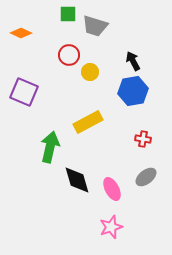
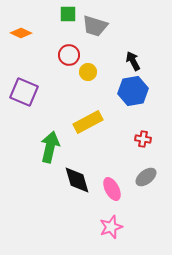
yellow circle: moved 2 px left
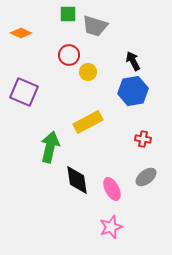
black diamond: rotated 8 degrees clockwise
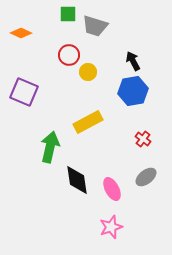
red cross: rotated 28 degrees clockwise
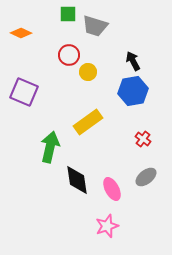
yellow rectangle: rotated 8 degrees counterclockwise
pink star: moved 4 px left, 1 px up
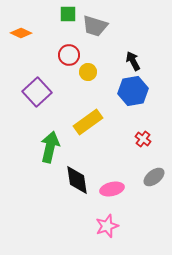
purple square: moved 13 px right; rotated 24 degrees clockwise
gray ellipse: moved 8 px right
pink ellipse: rotated 75 degrees counterclockwise
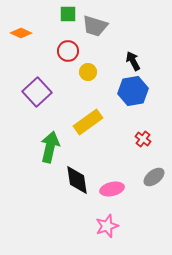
red circle: moved 1 px left, 4 px up
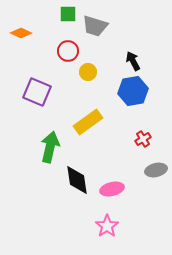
purple square: rotated 24 degrees counterclockwise
red cross: rotated 21 degrees clockwise
gray ellipse: moved 2 px right, 7 px up; rotated 25 degrees clockwise
pink star: rotated 15 degrees counterclockwise
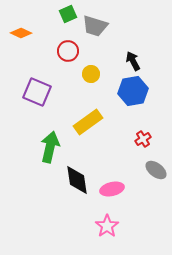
green square: rotated 24 degrees counterclockwise
yellow circle: moved 3 px right, 2 px down
gray ellipse: rotated 50 degrees clockwise
